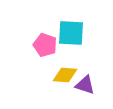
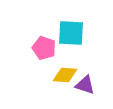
pink pentagon: moved 1 px left, 3 px down
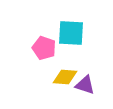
yellow diamond: moved 2 px down
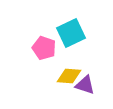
cyan square: rotated 28 degrees counterclockwise
yellow diamond: moved 4 px right, 1 px up
